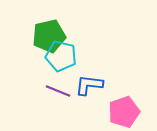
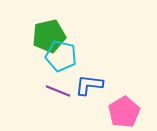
pink pentagon: rotated 12 degrees counterclockwise
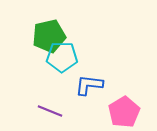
cyan pentagon: moved 1 px right, 1 px down; rotated 12 degrees counterclockwise
purple line: moved 8 px left, 20 px down
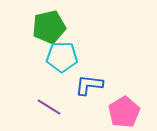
green pentagon: moved 9 px up
purple line: moved 1 px left, 4 px up; rotated 10 degrees clockwise
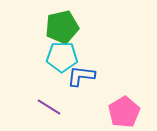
green pentagon: moved 13 px right
blue L-shape: moved 8 px left, 9 px up
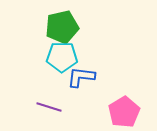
blue L-shape: moved 1 px down
purple line: rotated 15 degrees counterclockwise
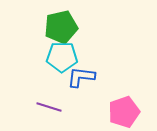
green pentagon: moved 1 px left
pink pentagon: rotated 12 degrees clockwise
